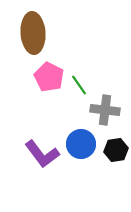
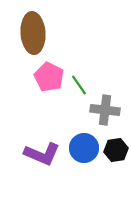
blue circle: moved 3 px right, 4 px down
purple L-shape: rotated 30 degrees counterclockwise
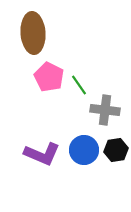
blue circle: moved 2 px down
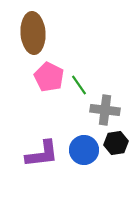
black hexagon: moved 7 px up
purple L-shape: rotated 30 degrees counterclockwise
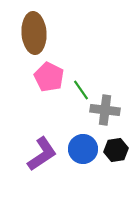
brown ellipse: moved 1 px right
green line: moved 2 px right, 5 px down
black hexagon: moved 7 px down
blue circle: moved 1 px left, 1 px up
purple L-shape: rotated 27 degrees counterclockwise
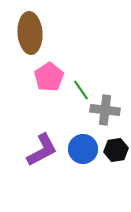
brown ellipse: moved 4 px left
pink pentagon: rotated 12 degrees clockwise
purple L-shape: moved 4 px up; rotated 6 degrees clockwise
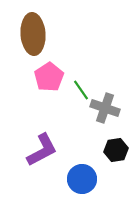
brown ellipse: moved 3 px right, 1 px down
gray cross: moved 2 px up; rotated 12 degrees clockwise
blue circle: moved 1 px left, 30 px down
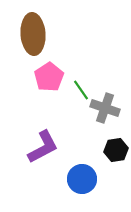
purple L-shape: moved 1 px right, 3 px up
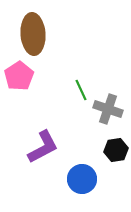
pink pentagon: moved 30 px left, 1 px up
green line: rotated 10 degrees clockwise
gray cross: moved 3 px right, 1 px down
